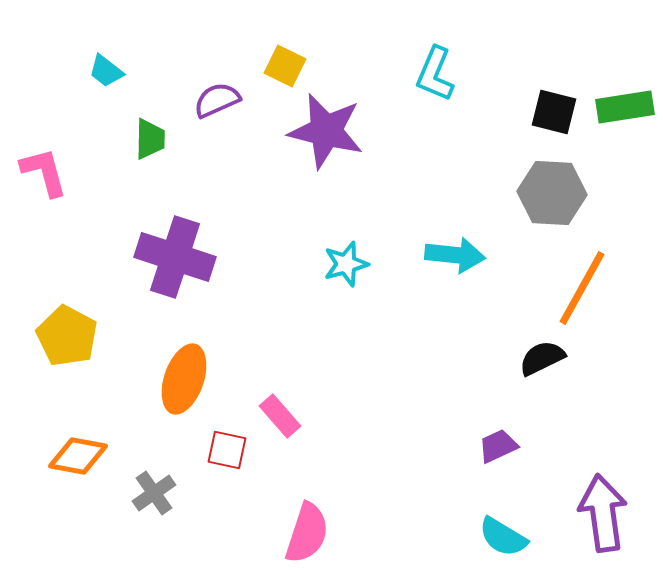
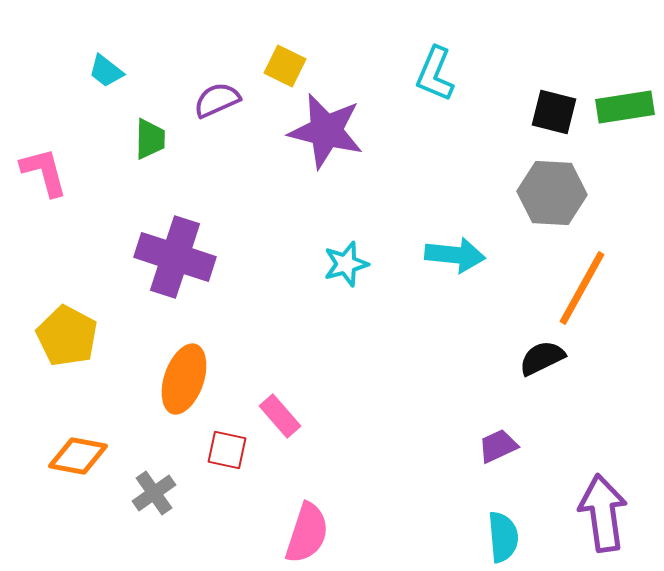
cyan semicircle: rotated 126 degrees counterclockwise
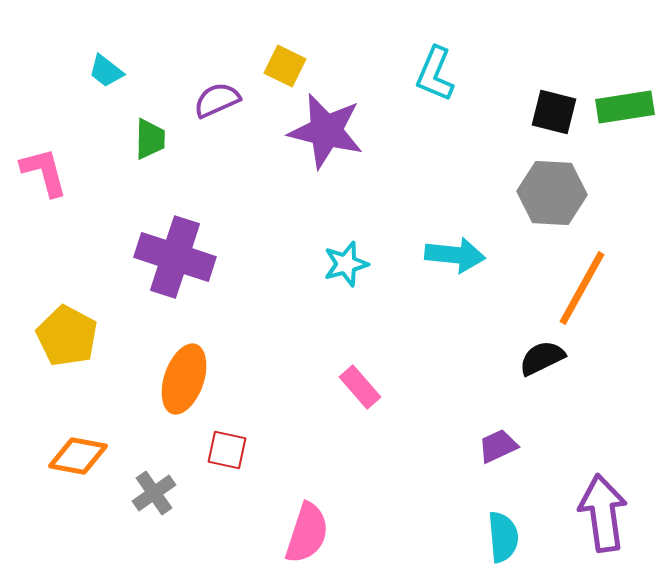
pink rectangle: moved 80 px right, 29 px up
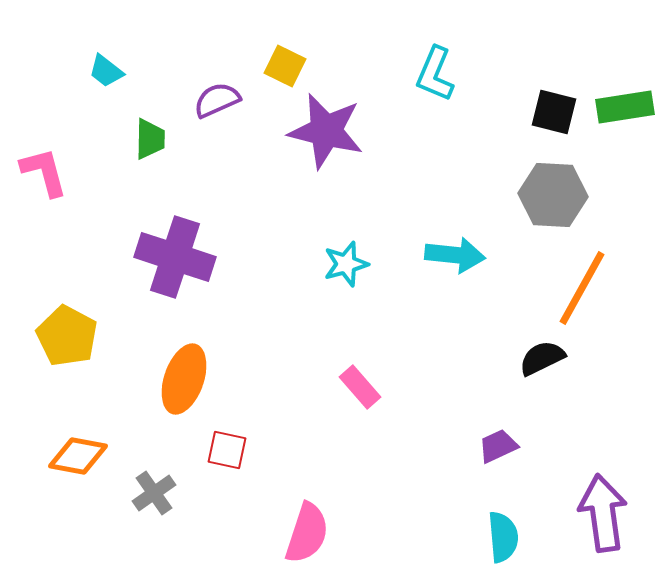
gray hexagon: moved 1 px right, 2 px down
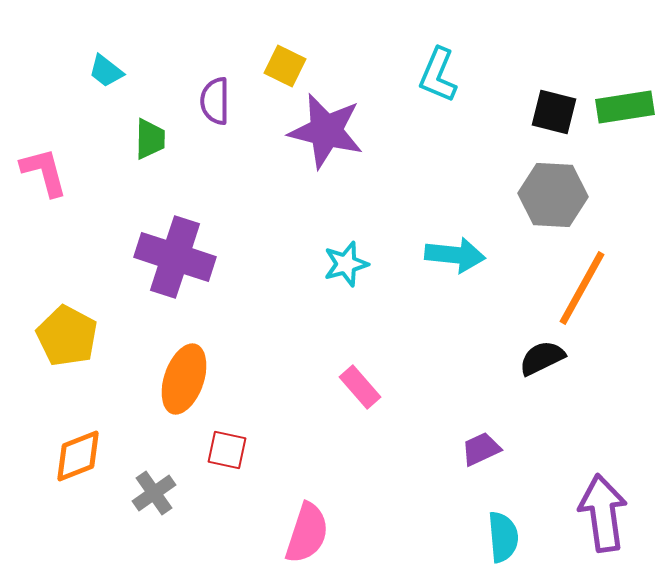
cyan L-shape: moved 3 px right, 1 px down
purple semicircle: moved 2 px left, 1 px down; rotated 66 degrees counterclockwise
purple trapezoid: moved 17 px left, 3 px down
orange diamond: rotated 32 degrees counterclockwise
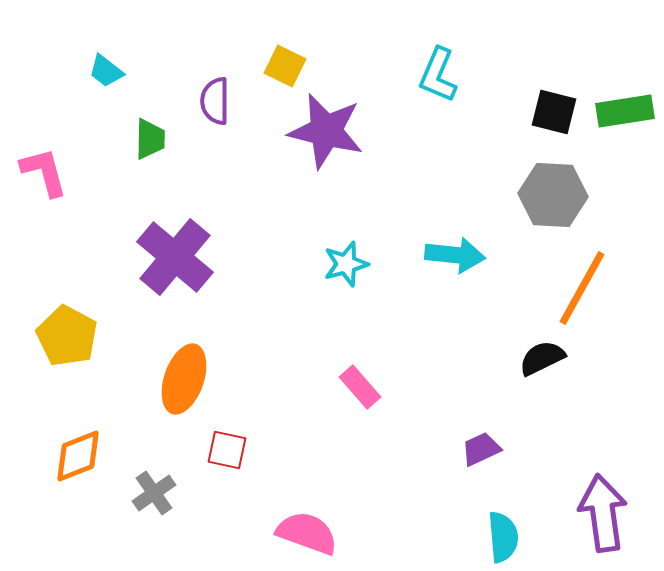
green rectangle: moved 4 px down
purple cross: rotated 22 degrees clockwise
pink semicircle: rotated 88 degrees counterclockwise
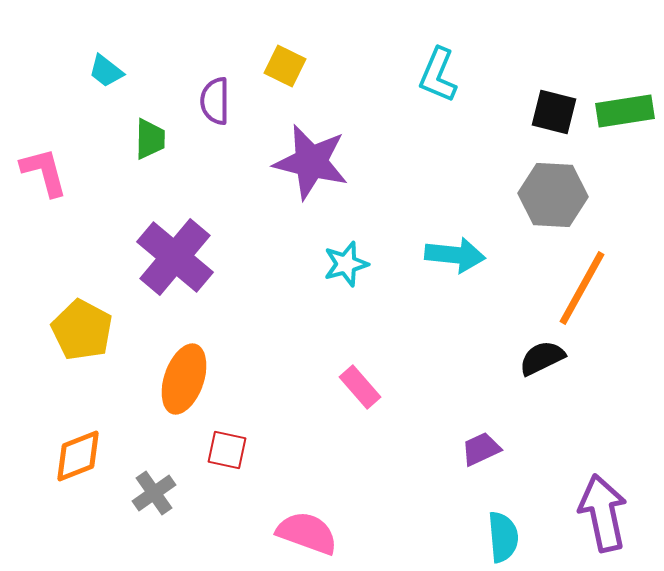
purple star: moved 15 px left, 31 px down
yellow pentagon: moved 15 px right, 6 px up
purple arrow: rotated 4 degrees counterclockwise
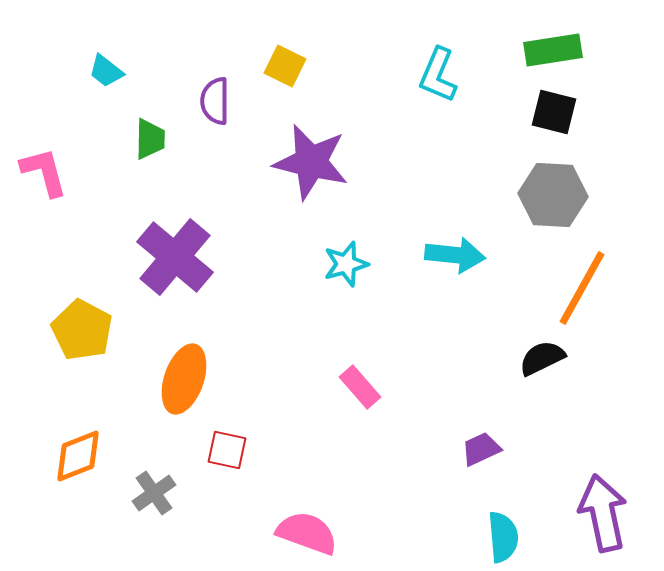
green rectangle: moved 72 px left, 61 px up
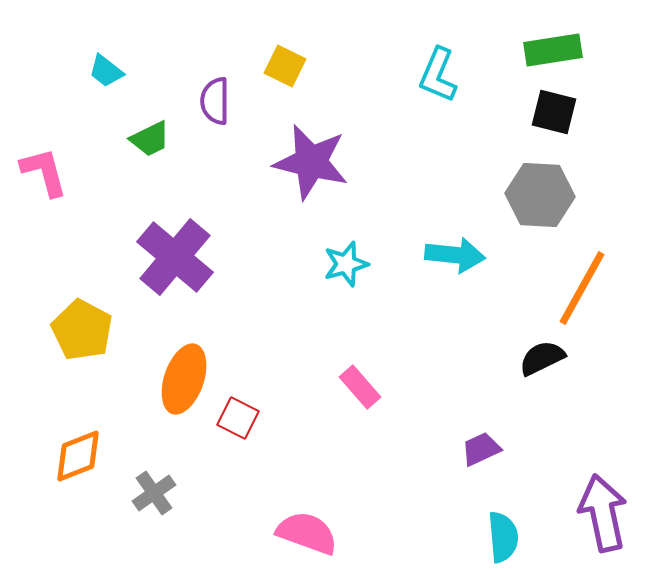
green trapezoid: rotated 63 degrees clockwise
gray hexagon: moved 13 px left
red square: moved 11 px right, 32 px up; rotated 15 degrees clockwise
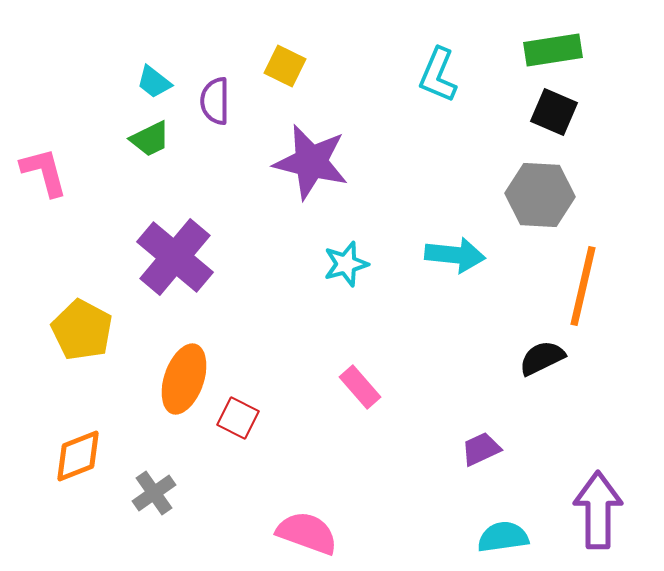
cyan trapezoid: moved 48 px right, 11 px down
black square: rotated 9 degrees clockwise
orange line: moved 1 px right, 2 px up; rotated 16 degrees counterclockwise
purple arrow: moved 5 px left, 3 px up; rotated 12 degrees clockwise
cyan semicircle: rotated 93 degrees counterclockwise
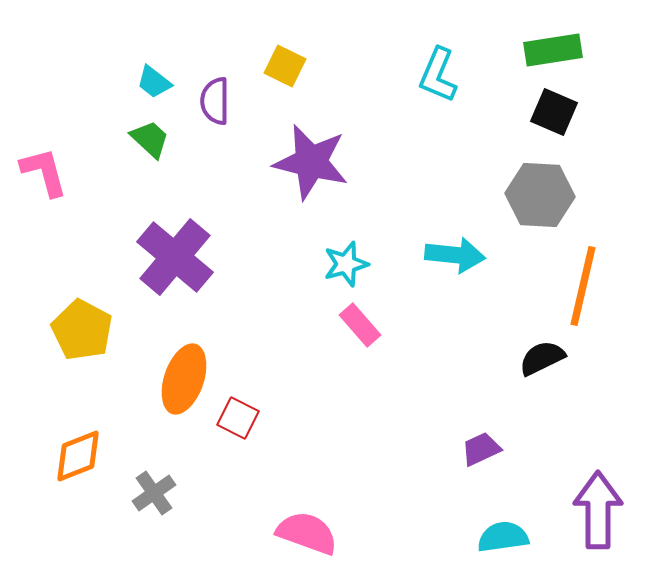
green trapezoid: rotated 111 degrees counterclockwise
pink rectangle: moved 62 px up
